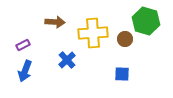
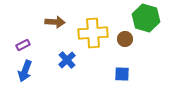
green hexagon: moved 3 px up
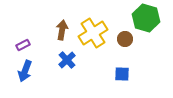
brown arrow: moved 7 px right, 8 px down; rotated 84 degrees counterclockwise
yellow cross: rotated 28 degrees counterclockwise
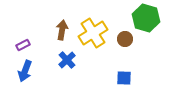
blue square: moved 2 px right, 4 px down
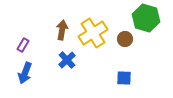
purple rectangle: rotated 32 degrees counterclockwise
blue arrow: moved 2 px down
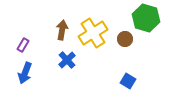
blue square: moved 4 px right, 3 px down; rotated 28 degrees clockwise
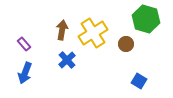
green hexagon: moved 1 px down
brown circle: moved 1 px right, 5 px down
purple rectangle: moved 1 px right, 1 px up; rotated 72 degrees counterclockwise
blue square: moved 11 px right
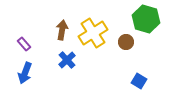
brown circle: moved 2 px up
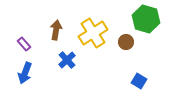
brown arrow: moved 6 px left
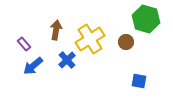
yellow cross: moved 3 px left, 6 px down
blue arrow: moved 8 px right, 7 px up; rotated 30 degrees clockwise
blue square: rotated 21 degrees counterclockwise
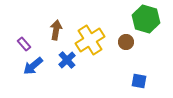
yellow cross: moved 1 px down
